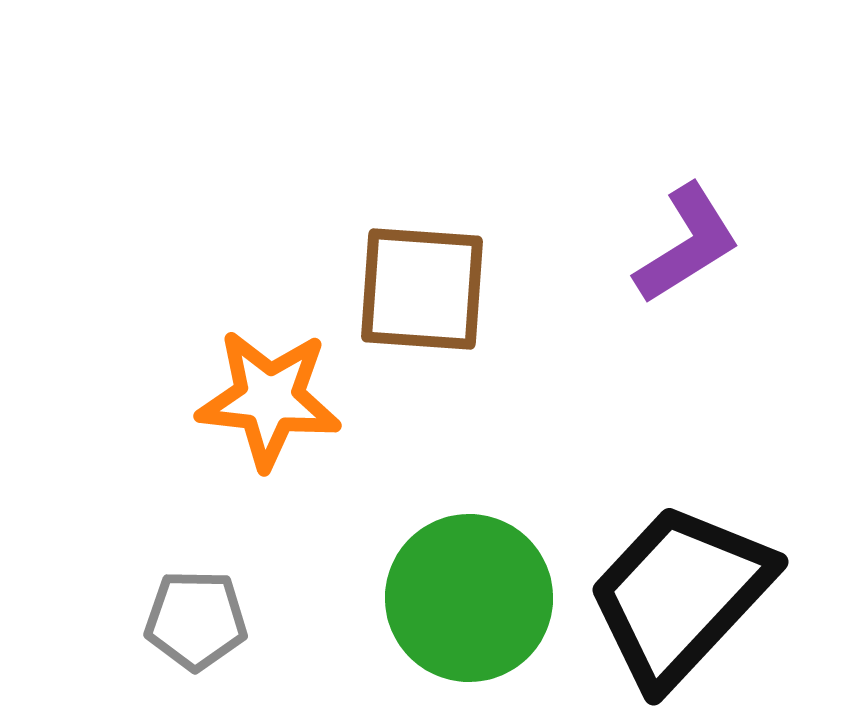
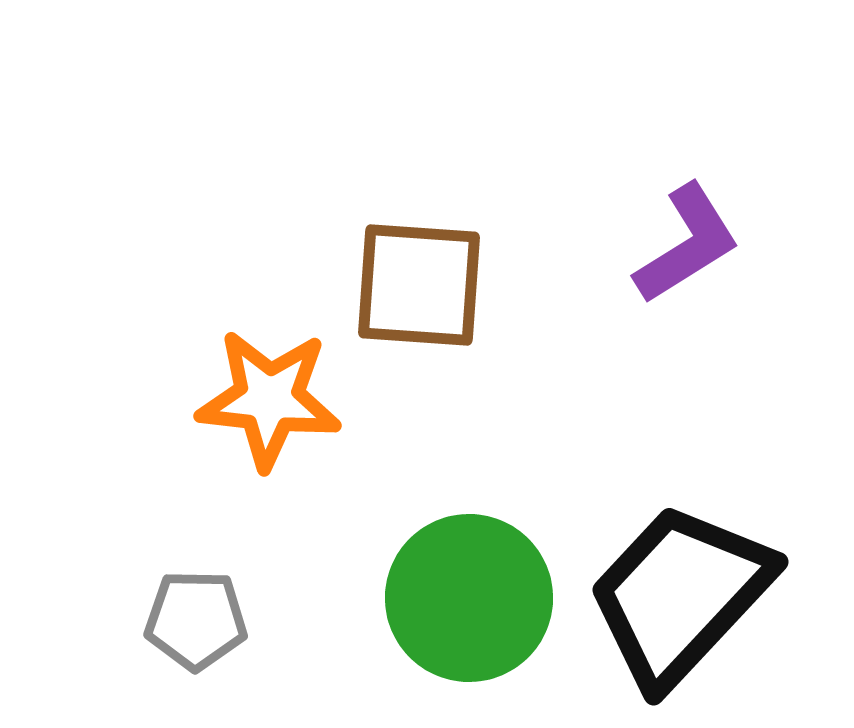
brown square: moved 3 px left, 4 px up
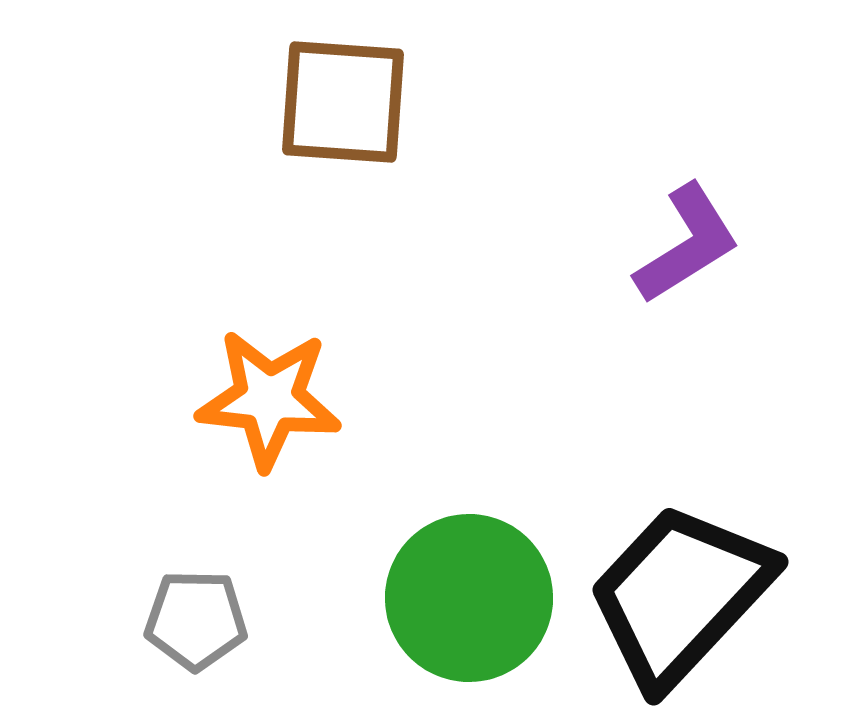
brown square: moved 76 px left, 183 px up
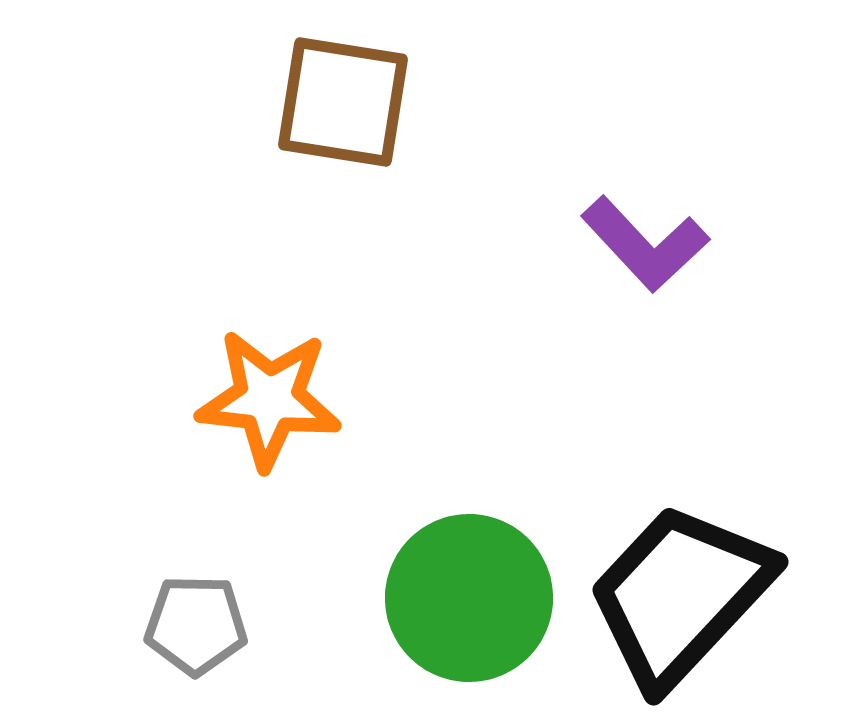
brown square: rotated 5 degrees clockwise
purple L-shape: moved 42 px left; rotated 79 degrees clockwise
gray pentagon: moved 5 px down
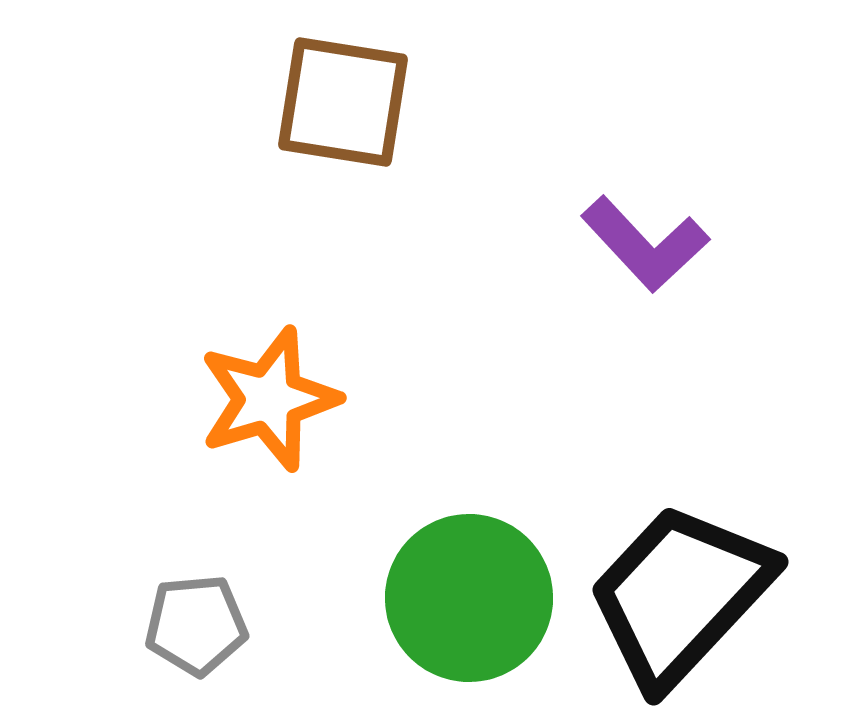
orange star: rotated 23 degrees counterclockwise
gray pentagon: rotated 6 degrees counterclockwise
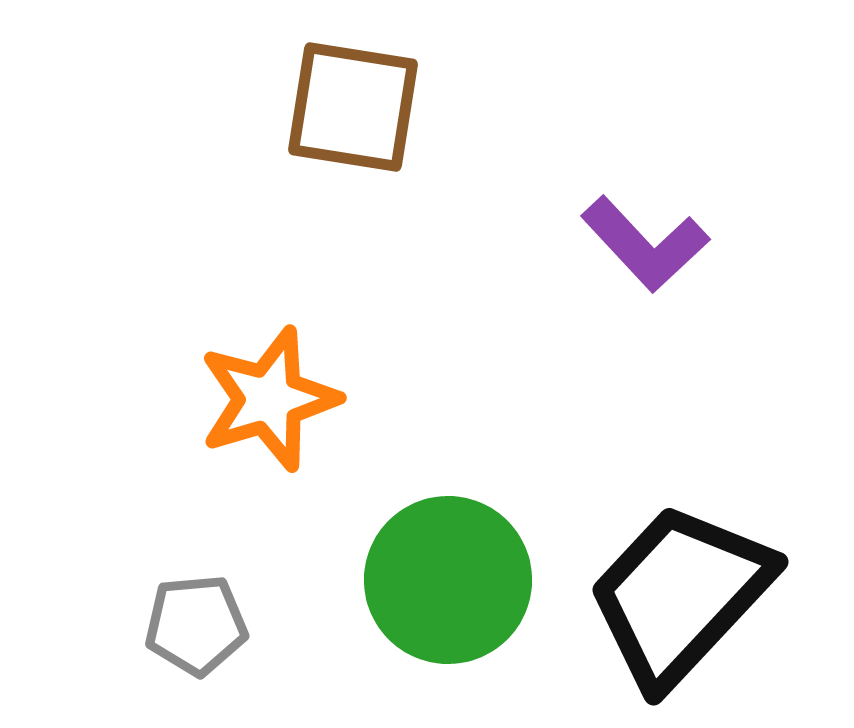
brown square: moved 10 px right, 5 px down
green circle: moved 21 px left, 18 px up
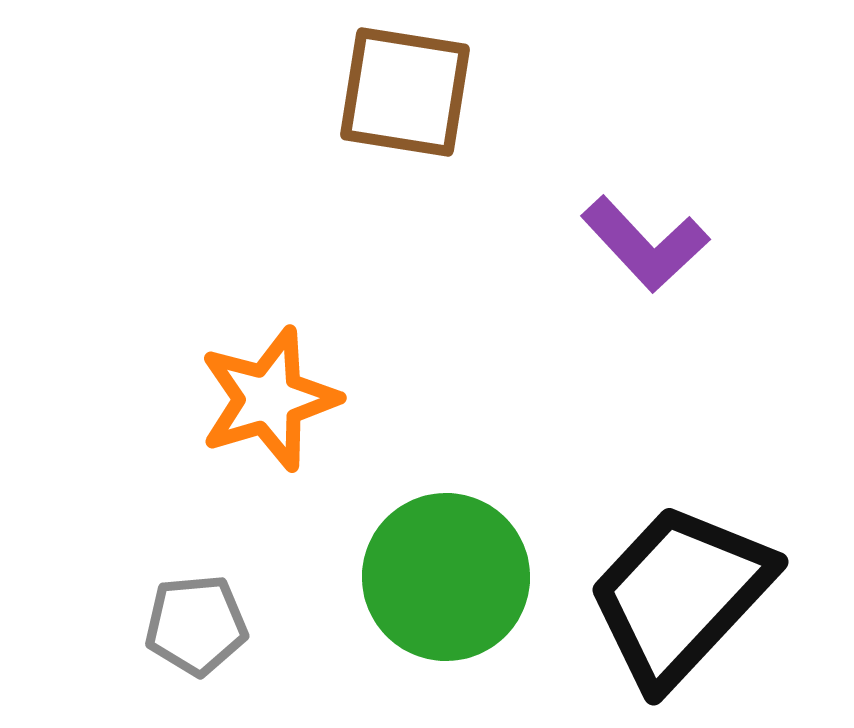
brown square: moved 52 px right, 15 px up
green circle: moved 2 px left, 3 px up
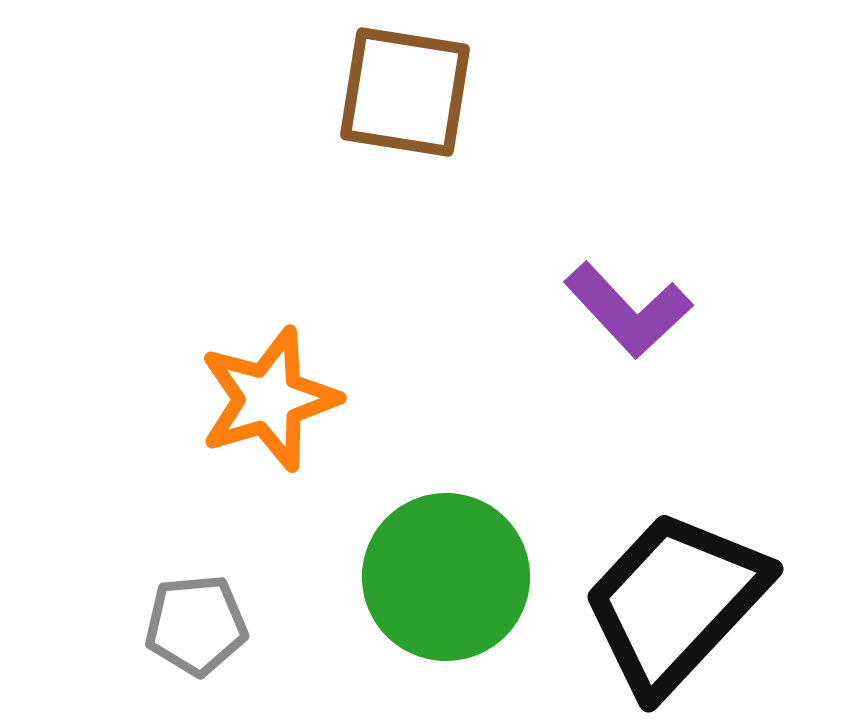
purple L-shape: moved 17 px left, 66 px down
black trapezoid: moved 5 px left, 7 px down
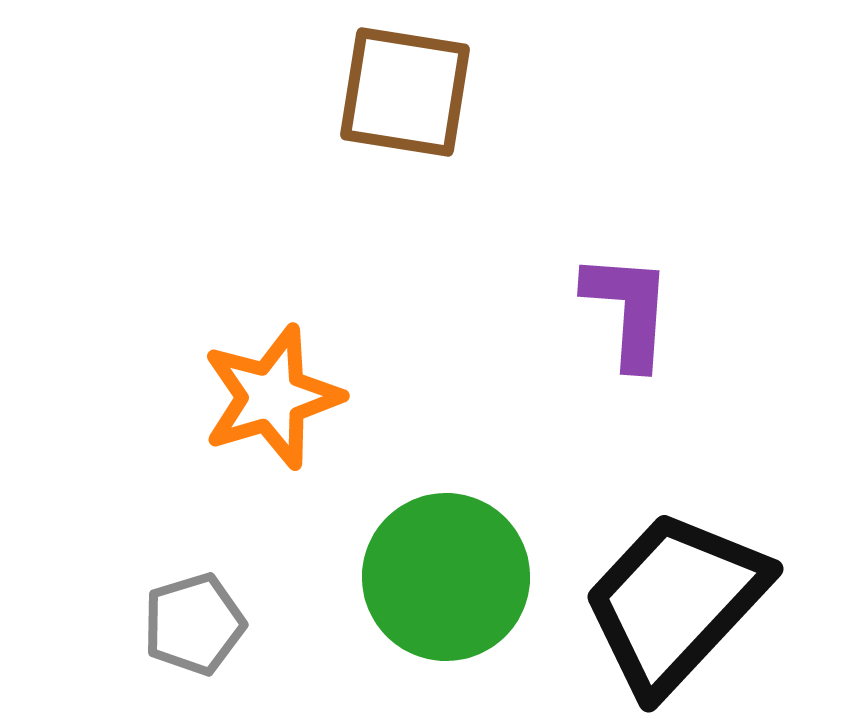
purple L-shape: rotated 133 degrees counterclockwise
orange star: moved 3 px right, 2 px up
gray pentagon: moved 2 px left, 1 px up; rotated 12 degrees counterclockwise
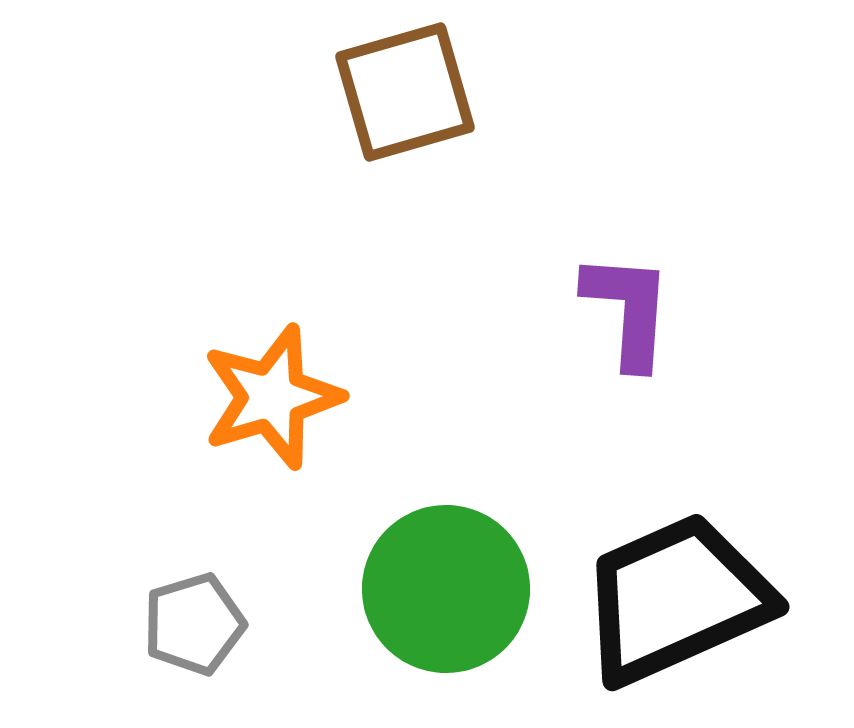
brown square: rotated 25 degrees counterclockwise
green circle: moved 12 px down
black trapezoid: moved 1 px right, 3 px up; rotated 23 degrees clockwise
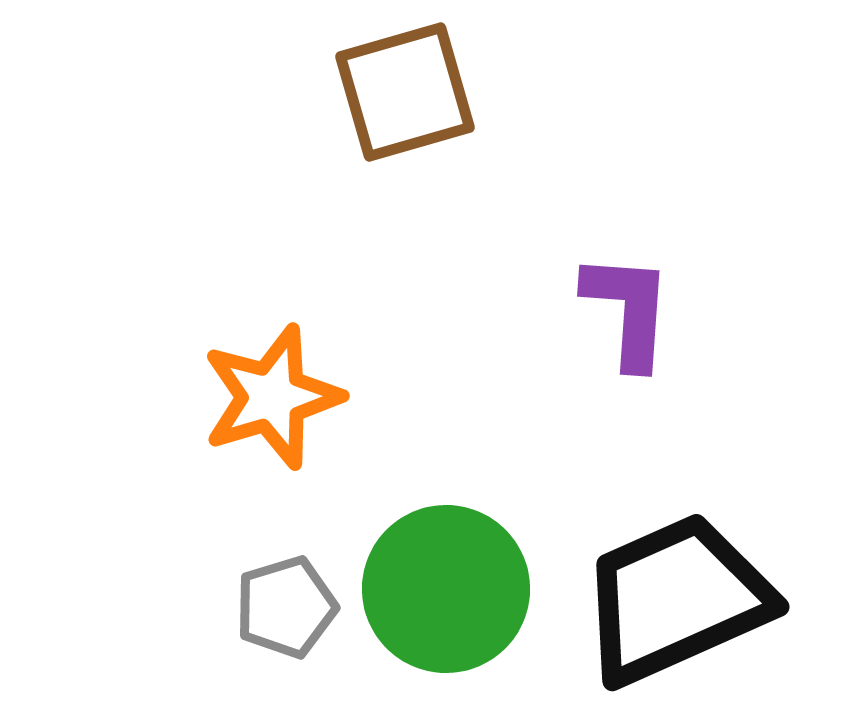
gray pentagon: moved 92 px right, 17 px up
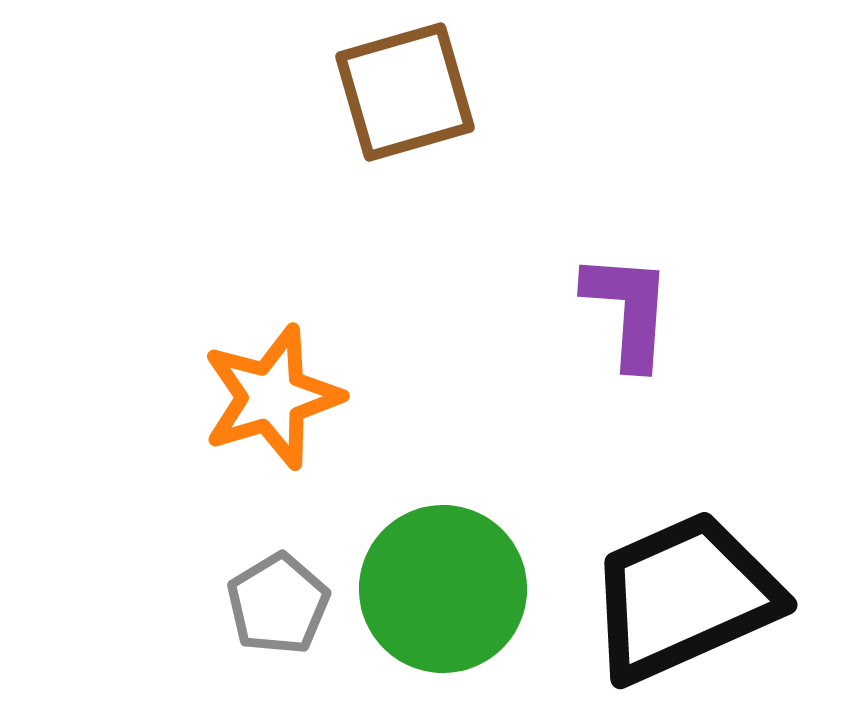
green circle: moved 3 px left
black trapezoid: moved 8 px right, 2 px up
gray pentagon: moved 8 px left, 3 px up; rotated 14 degrees counterclockwise
